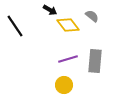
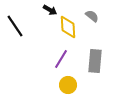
yellow diamond: moved 2 px down; rotated 35 degrees clockwise
purple line: moved 7 px left; rotated 42 degrees counterclockwise
yellow circle: moved 4 px right
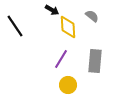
black arrow: moved 2 px right
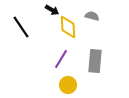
gray semicircle: rotated 24 degrees counterclockwise
black line: moved 6 px right, 1 px down
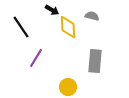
purple line: moved 25 px left, 1 px up
yellow circle: moved 2 px down
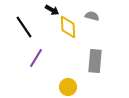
black line: moved 3 px right
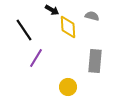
black line: moved 3 px down
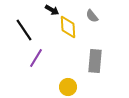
gray semicircle: rotated 144 degrees counterclockwise
